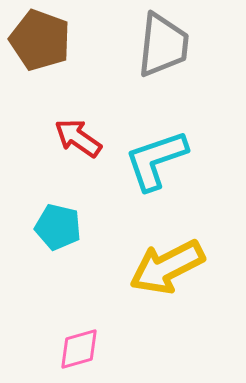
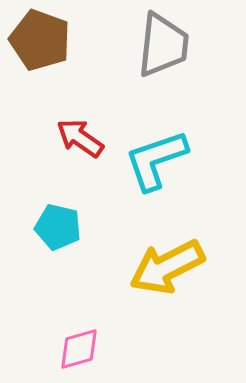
red arrow: moved 2 px right
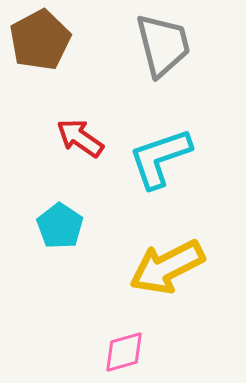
brown pentagon: rotated 24 degrees clockwise
gray trapezoid: rotated 20 degrees counterclockwise
cyan L-shape: moved 4 px right, 2 px up
cyan pentagon: moved 2 px right, 1 px up; rotated 21 degrees clockwise
pink diamond: moved 45 px right, 3 px down
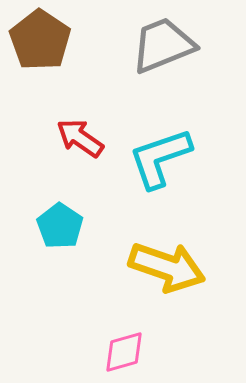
brown pentagon: rotated 10 degrees counterclockwise
gray trapezoid: rotated 98 degrees counterclockwise
yellow arrow: rotated 134 degrees counterclockwise
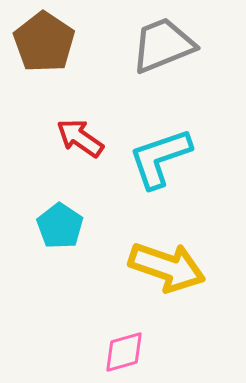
brown pentagon: moved 4 px right, 2 px down
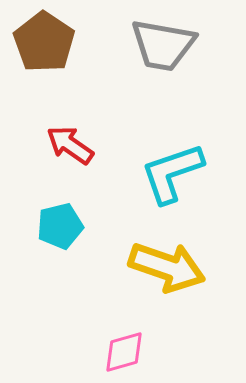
gray trapezoid: rotated 148 degrees counterclockwise
red arrow: moved 10 px left, 7 px down
cyan L-shape: moved 12 px right, 15 px down
cyan pentagon: rotated 24 degrees clockwise
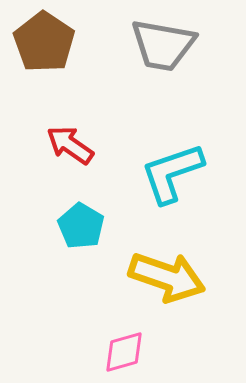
cyan pentagon: moved 21 px right; rotated 27 degrees counterclockwise
yellow arrow: moved 10 px down
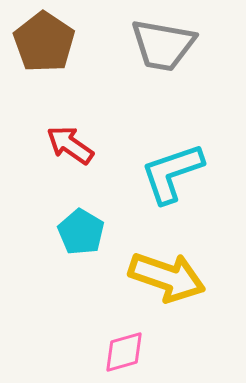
cyan pentagon: moved 6 px down
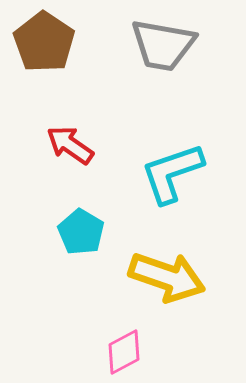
pink diamond: rotated 12 degrees counterclockwise
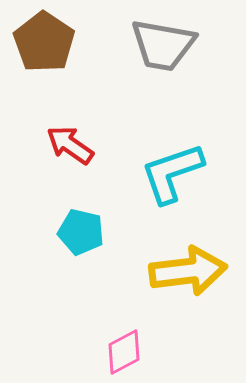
cyan pentagon: rotated 18 degrees counterclockwise
yellow arrow: moved 21 px right, 6 px up; rotated 26 degrees counterclockwise
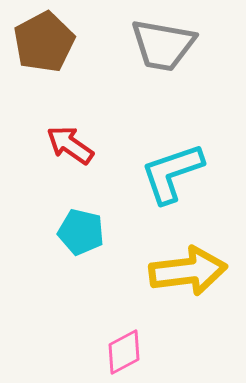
brown pentagon: rotated 10 degrees clockwise
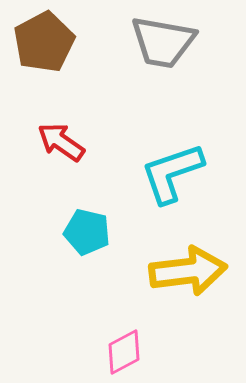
gray trapezoid: moved 3 px up
red arrow: moved 9 px left, 3 px up
cyan pentagon: moved 6 px right
